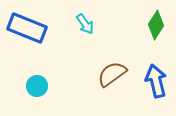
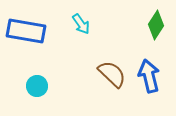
cyan arrow: moved 4 px left
blue rectangle: moved 1 px left, 3 px down; rotated 12 degrees counterclockwise
brown semicircle: rotated 80 degrees clockwise
blue arrow: moved 7 px left, 5 px up
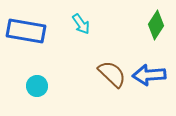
blue arrow: moved 1 px up; rotated 80 degrees counterclockwise
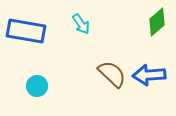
green diamond: moved 1 px right, 3 px up; rotated 16 degrees clockwise
